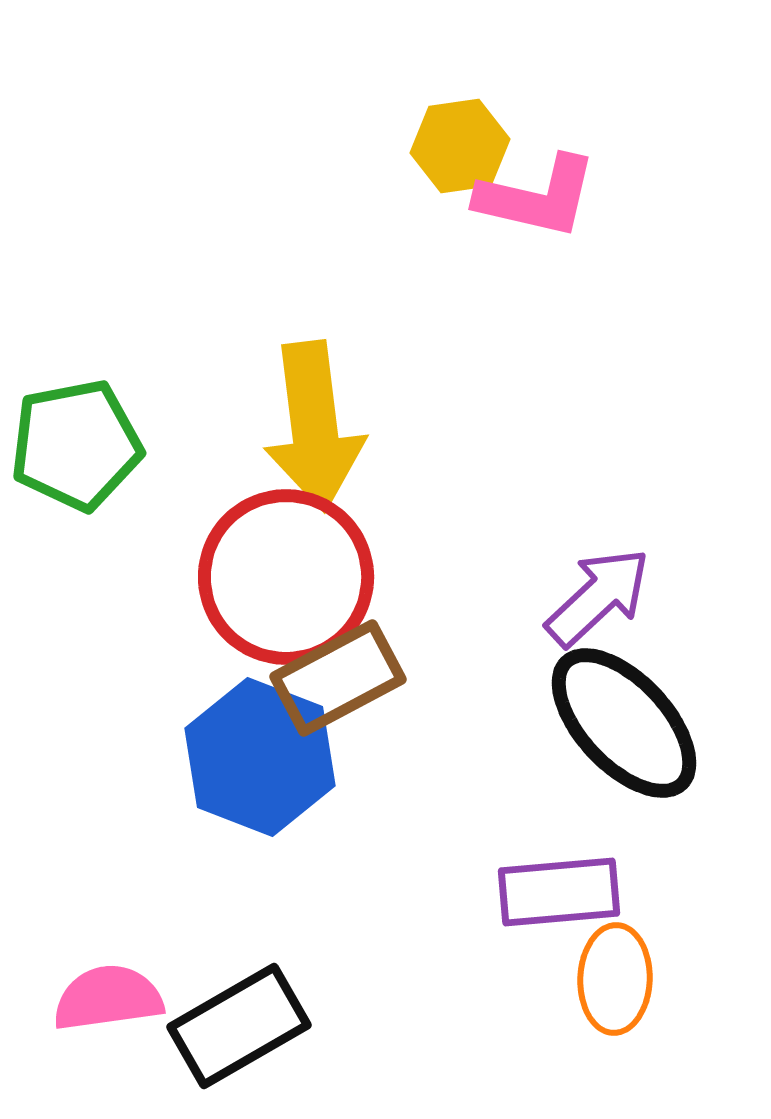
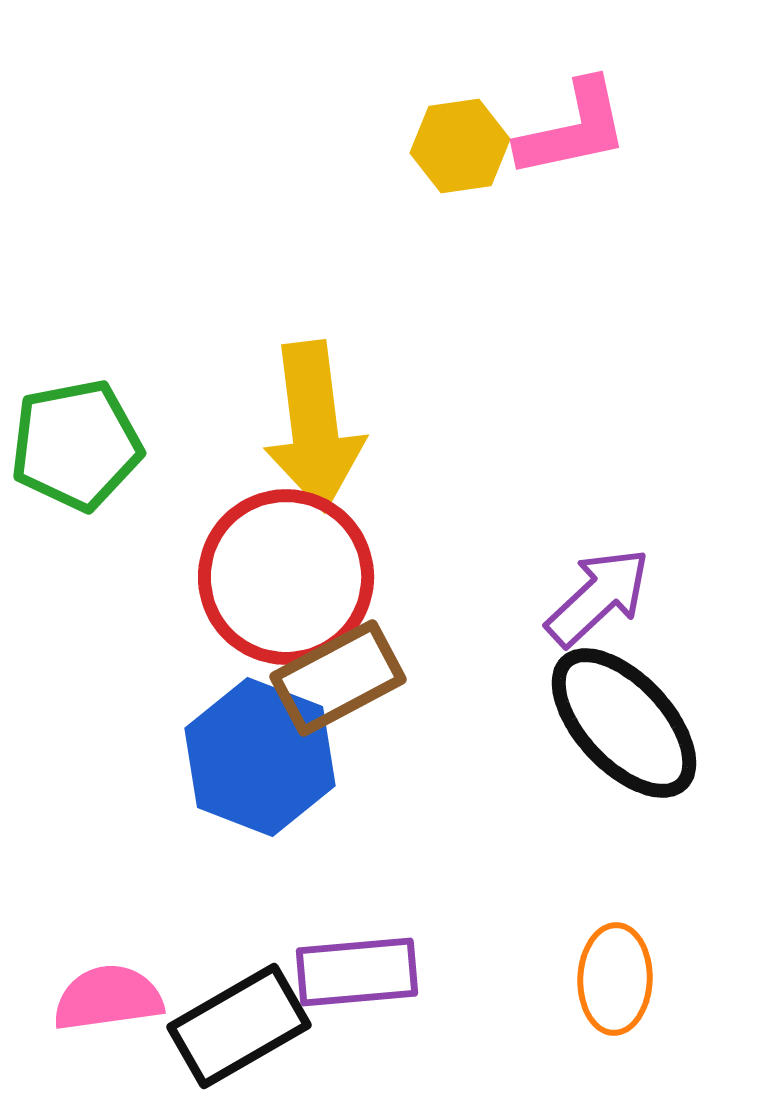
pink L-shape: moved 36 px right, 68 px up; rotated 25 degrees counterclockwise
purple rectangle: moved 202 px left, 80 px down
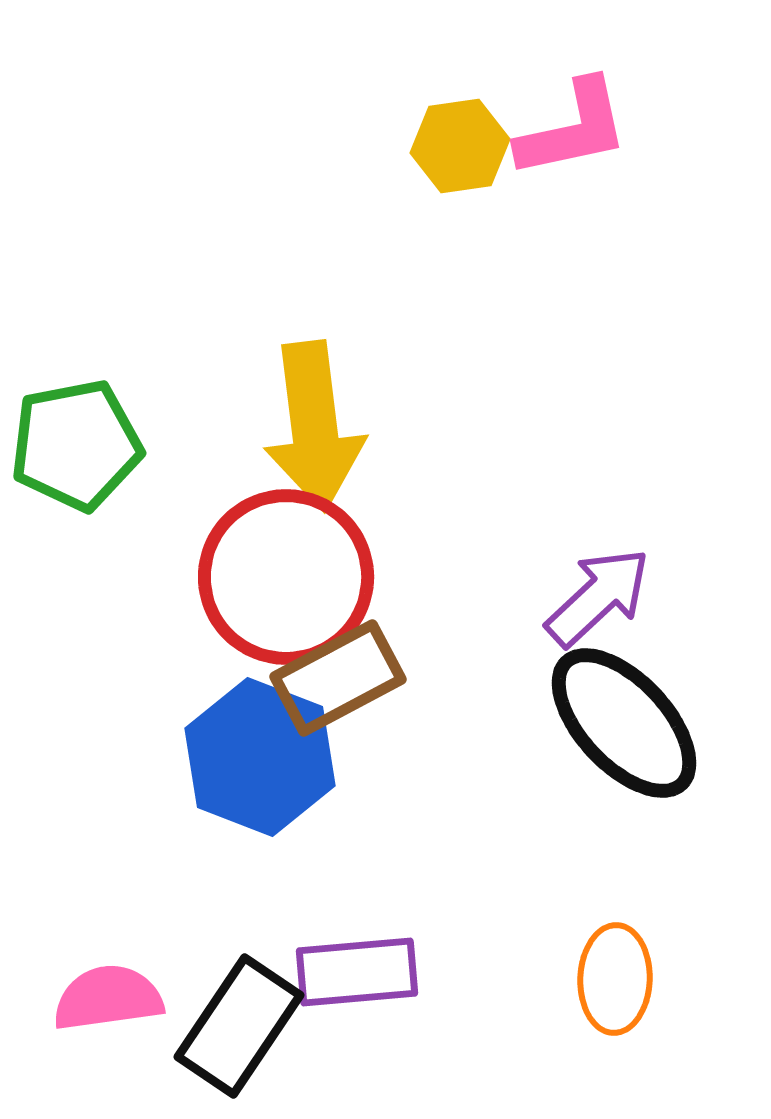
black rectangle: rotated 26 degrees counterclockwise
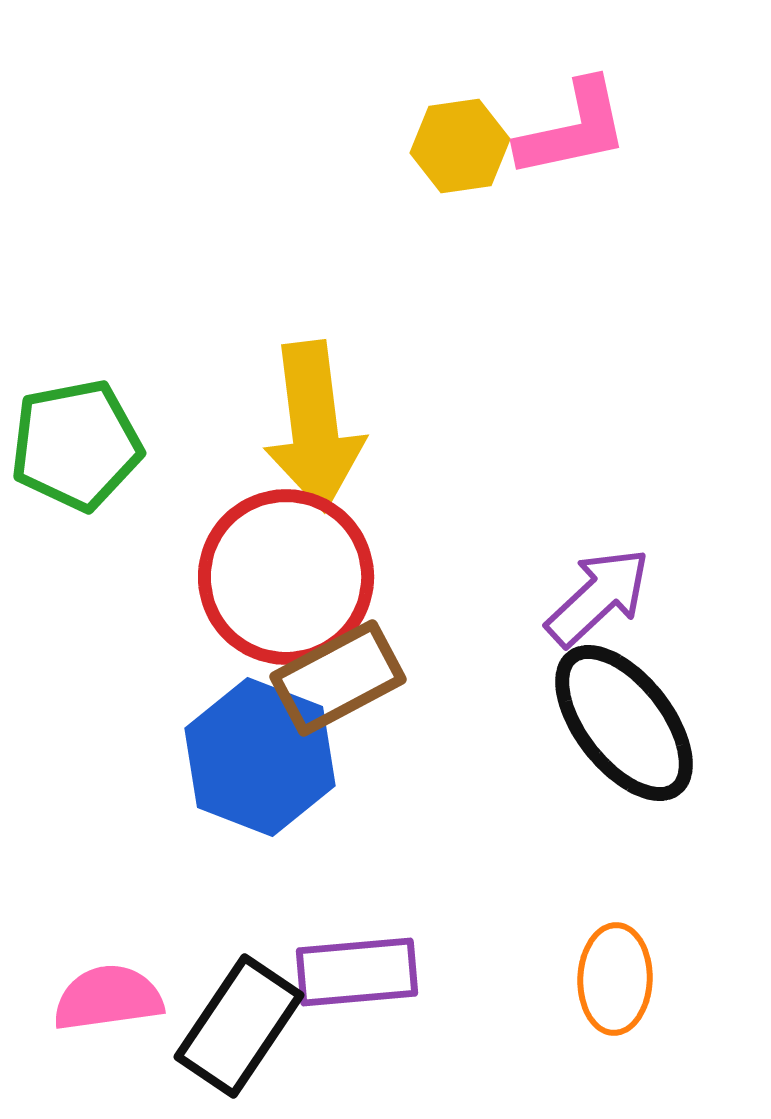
black ellipse: rotated 5 degrees clockwise
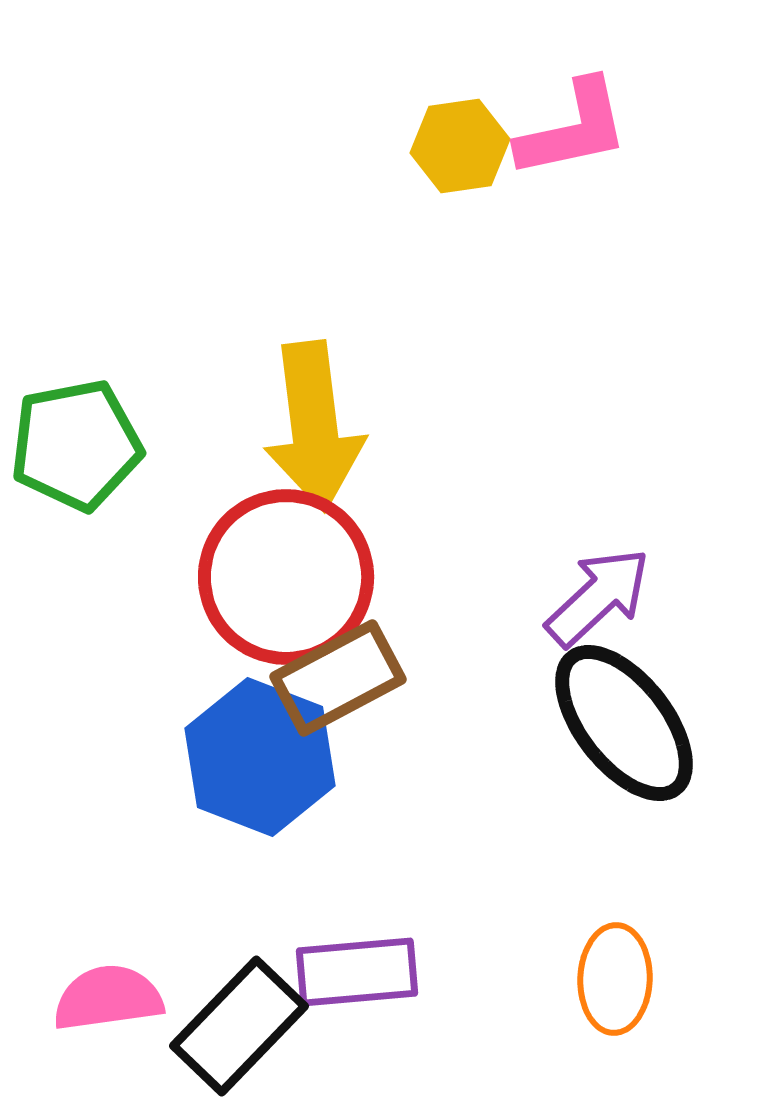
black rectangle: rotated 10 degrees clockwise
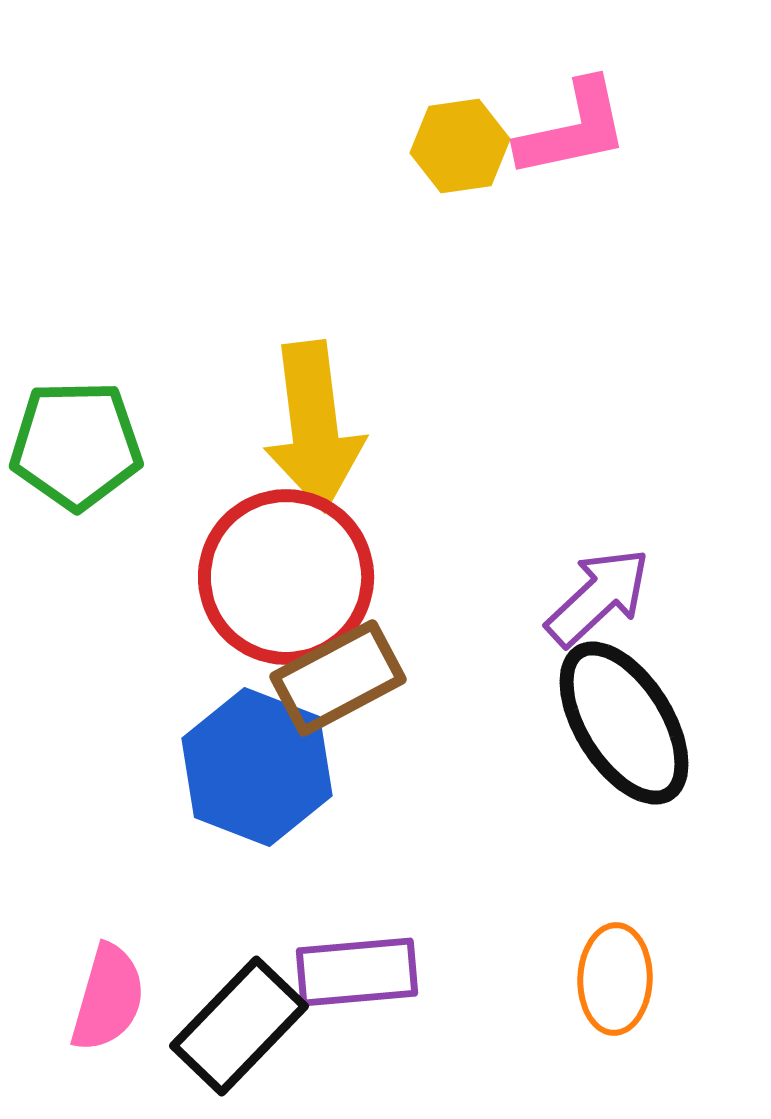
green pentagon: rotated 10 degrees clockwise
black ellipse: rotated 6 degrees clockwise
blue hexagon: moved 3 px left, 10 px down
pink semicircle: rotated 114 degrees clockwise
